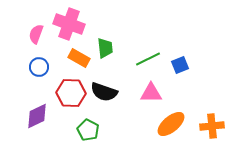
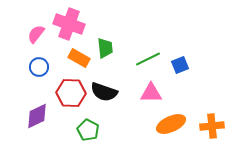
pink semicircle: rotated 18 degrees clockwise
orange ellipse: rotated 16 degrees clockwise
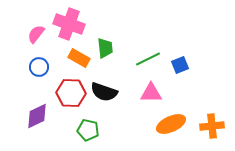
green pentagon: rotated 15 degrees counterclockwise
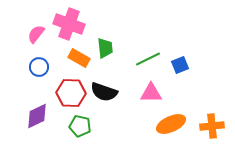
green pentagon: moved 8 px left, 4 px up
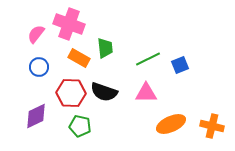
pink triangle: moved 5 px left
purple diamond: moved 1 px left
orange cross: rotated 20 degrees clockwise
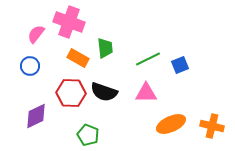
pink cross: moved 2 px up
orange rectangle: moved 1 px left
blue circle: moved 9 px left, 1 px up
green pentagon: moved 8 px right, 9 px down; rotated 10 degrees clockwise
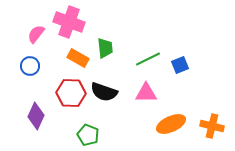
purple diamond: rotated 40 degrees counterclockwise
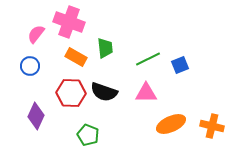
orange rectangle: moved 2 px left, 1 px up
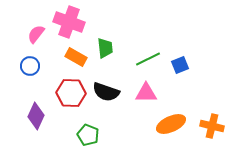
black semicircle: moved 2 px right
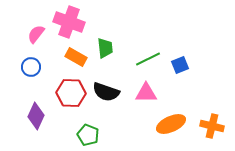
blue circle: moved 1 px right, 1 px down
